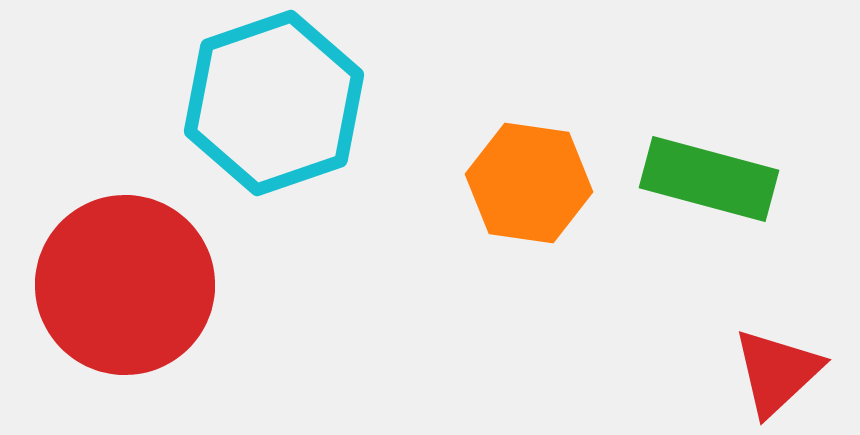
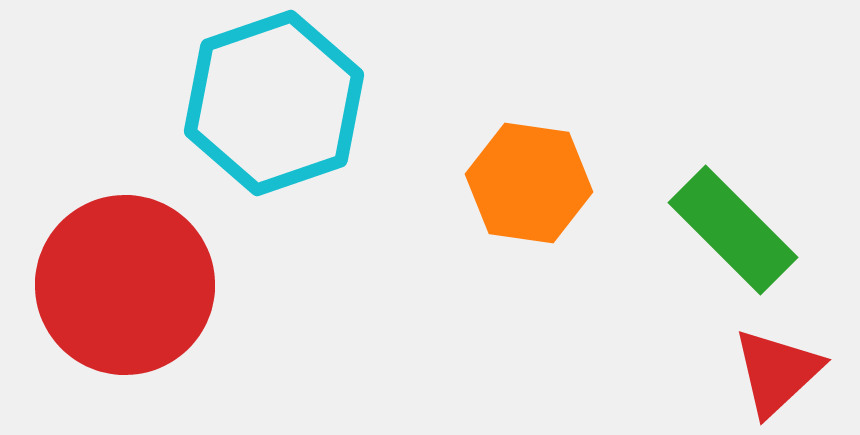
green rectangle: moved 24 px right, 51 px down; rotated 30 degrees clockwise
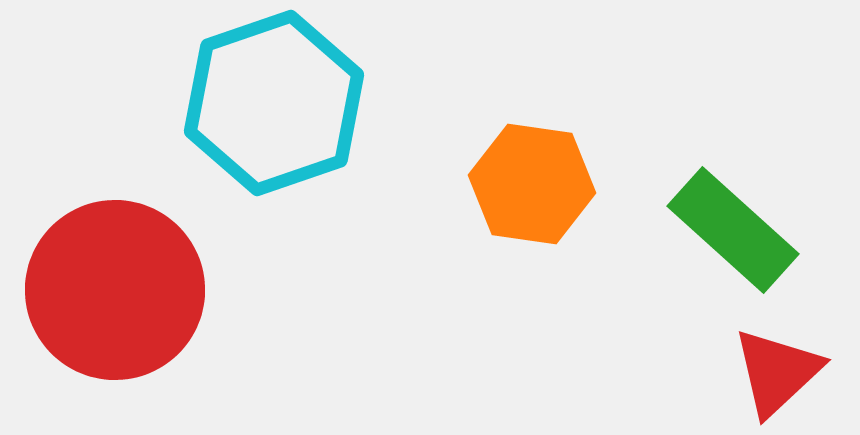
orange hexagon: moved 3 px right, 1 px down
green rectangle: rotated 3 degrees counterclockwise
red circle: moved 10 px left, 5 px down
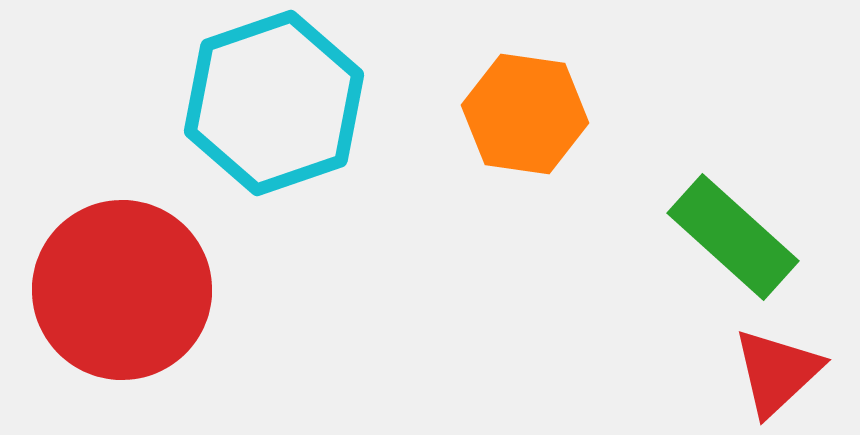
orange hexagon: moved 7 px left, 70 px up
green rectangle: moved 7 px down
red circle: moved 7 px right
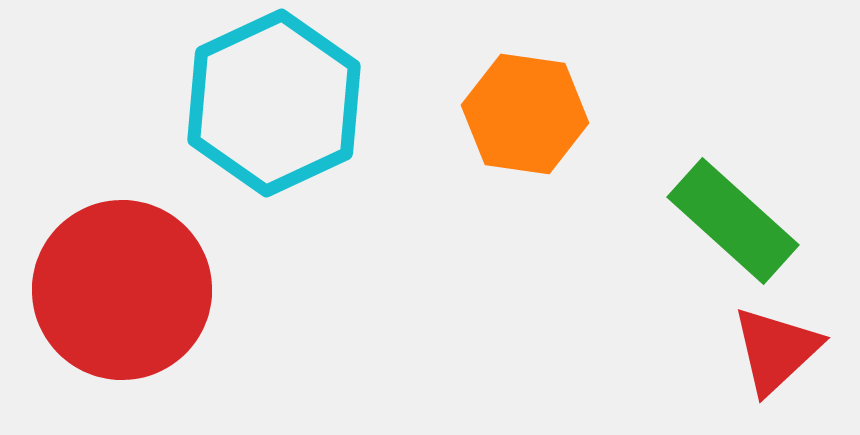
cyan hexagon: rotated 6 degrees counterclockwise
green rectangle: moved 16 px up
red triangle: moved 1 px left, 22 px up
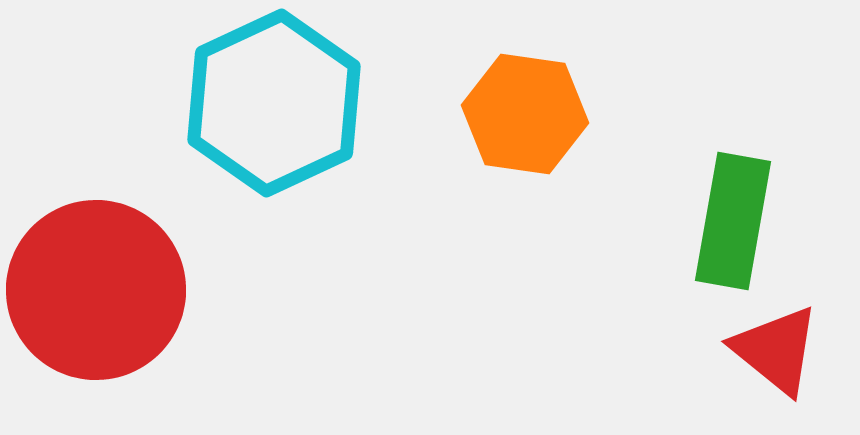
green rectangle: rotated 58 degrees clockwise
red circle: moved 26 px left
red triangle: rotated 38 degrees counterclockwise
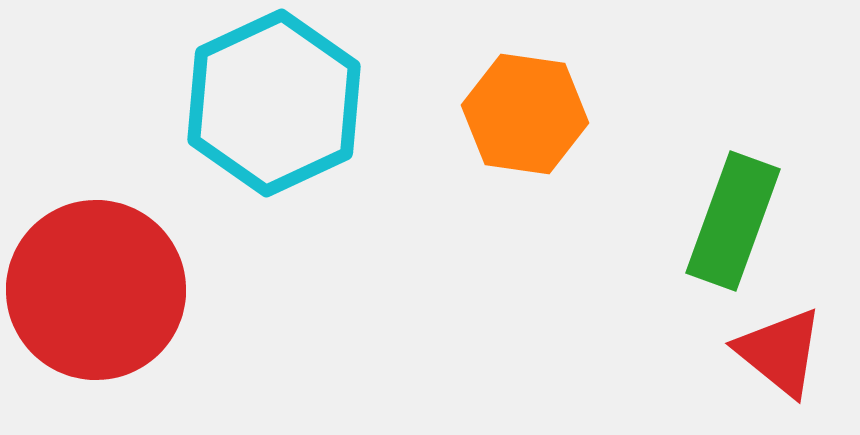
green rectangle: rotated 10 degrees clockwise
red triangle: moved 4 px right, 2 px down
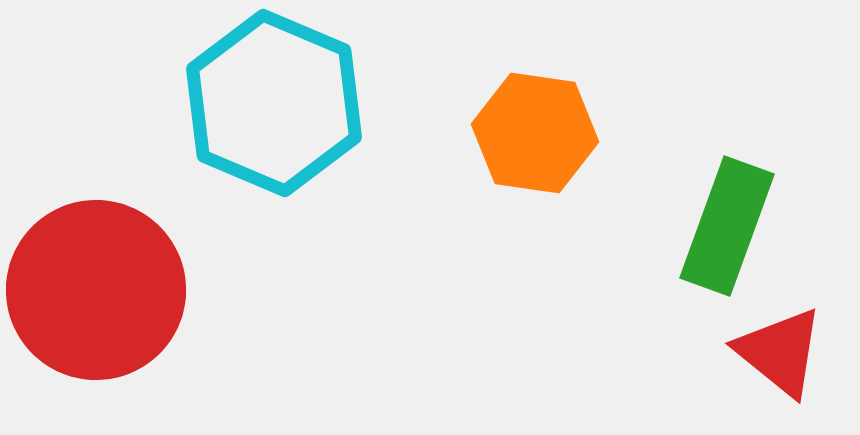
cyan hexagon: rotated 12 degrees counterclockwise
orange hexagon: moved 10 px right, 19 px down
green rectangle: moved 6 px left, 5 px down
